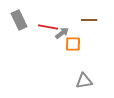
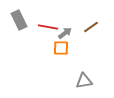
brown line: moved 2 px right, 7 px down; rotated 35 degrees counterclockwise
gray arrow: moved 3 px right
orange square: moved 12 px left, 4 px down
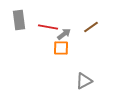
gray rectangle: rotated 18 degrees clockwise
gray arrow: moved 1 px left, 1 px down
gray triangle: rotated 18 degrees counterclockwise
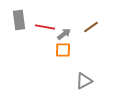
red line: moved 3 px left
orange square: moved 2 px right, 2 px down
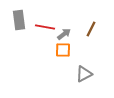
brown line: moved 2 px down; rotated 28 degrees counterclockwise
gray triangle: moved 7 px up
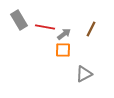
gray rectangle: rotated 24 degrees counterclockwise
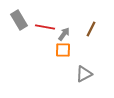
gray arrow: rotated 16 degrees counterclockwise
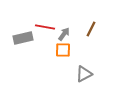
gray rectangle: moved 4 px right, 18 px down; rotated 72 degrees counterclockwise
